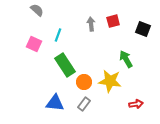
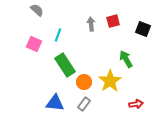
yellow star: rotated 30 degrees clockwise
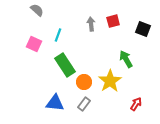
red arrow: rotated 48 degrees counterclockwise
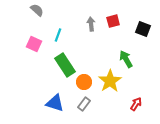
blue triangle: rotated 12 degrees clockwise
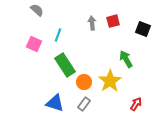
gray arrow: moved 1 px right, 1 px up
